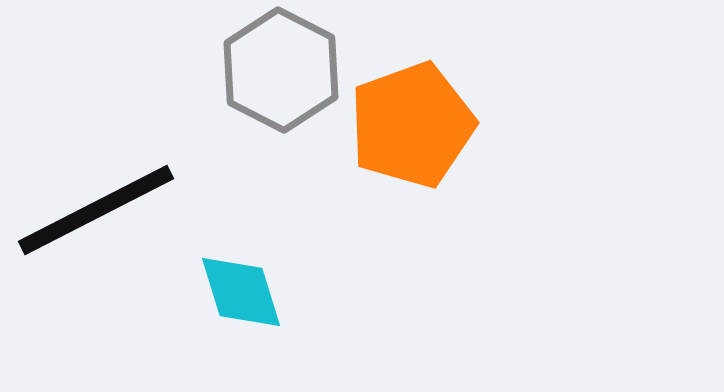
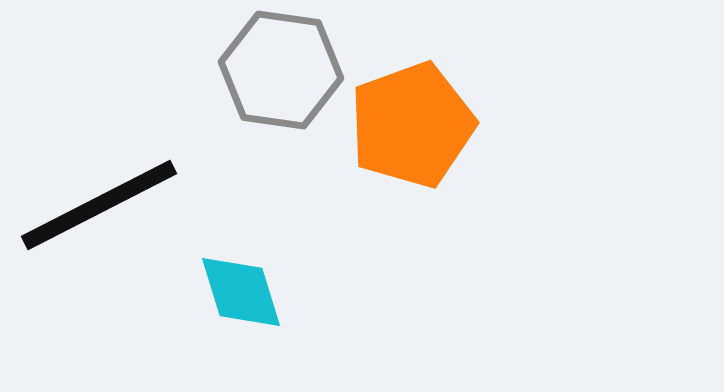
gray hexagon: rotated 19 degrees counterclockwise
black line: moved 3 px right, 5 px up
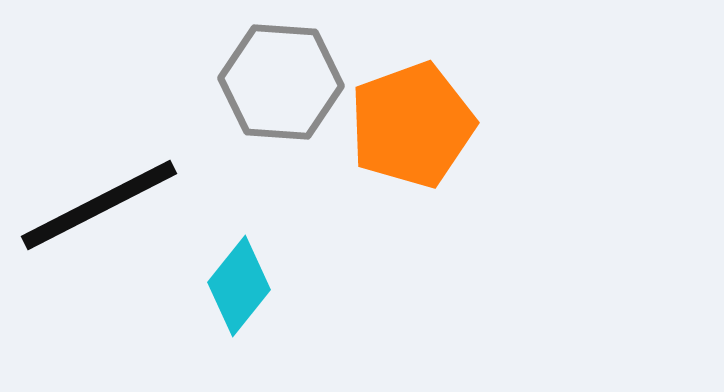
gray hexagon: moved 12 px down; rotated 4 degrees counterclockwise
cyan diamond: moved 2 px left, 6 px up; rotated 56 degrees clockwise
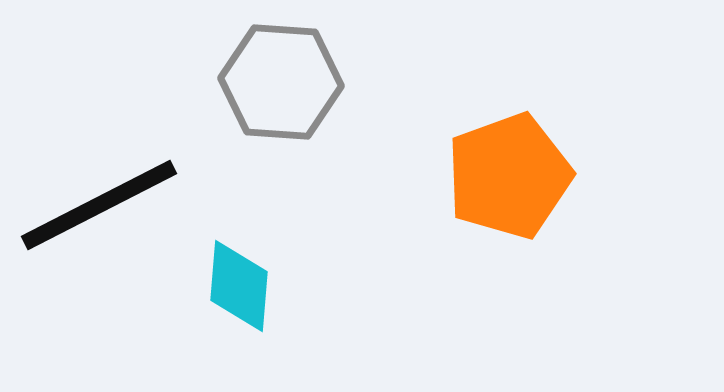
orange pentagon: moved 97 px right, 51 px down
cyan diamond: rotated 34 degrees counterclockwise
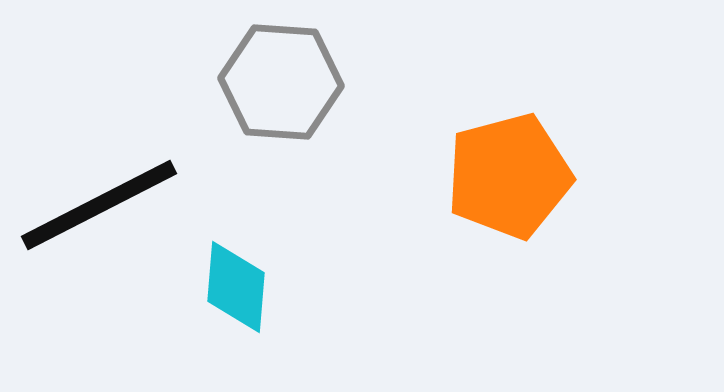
orange pentagon: rotated 5 degrees clockwise
cyan diamond: moved 3 px left, 1 px down
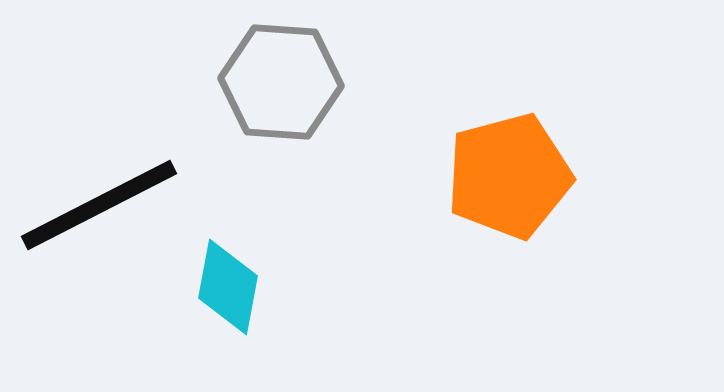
cyan diamond: moved 8 px left; rotated 6 degrees clockwise
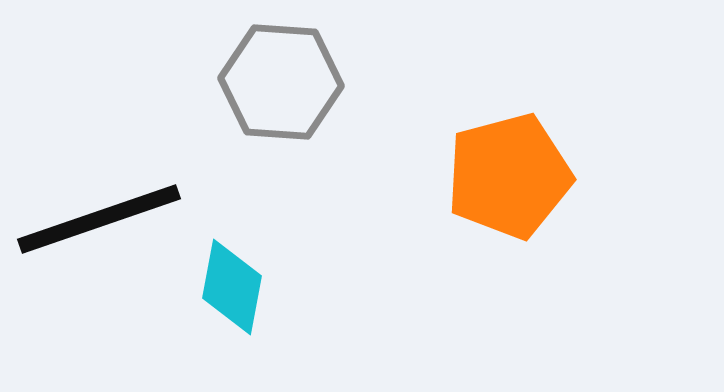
black line: moved 14 px down; rotated 8 degrees clockwise
cyan diamond: moved 4 px right
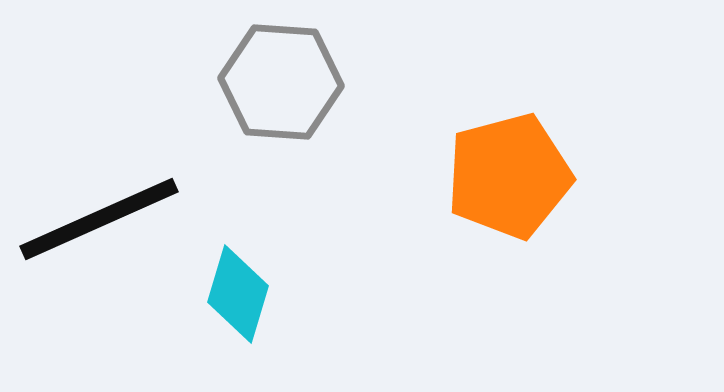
black line: rotated 5 degrees counterclockwise
cyan diamond: moved 6 px right, 7 px down; rotated 6 degrees clockwise
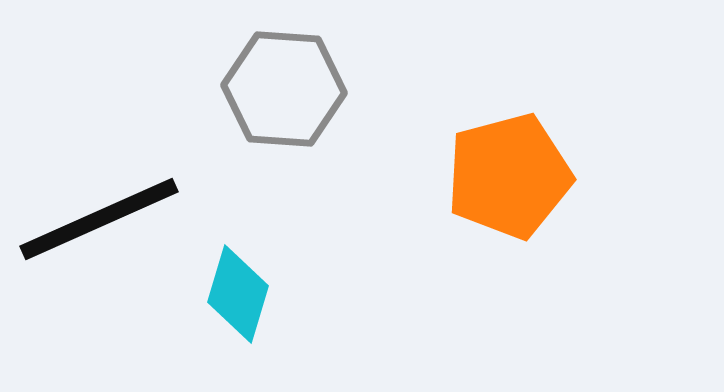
gray hexagon: moved 3 px right, 7 px down
